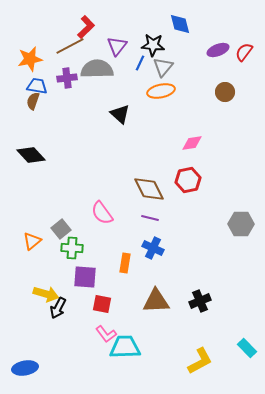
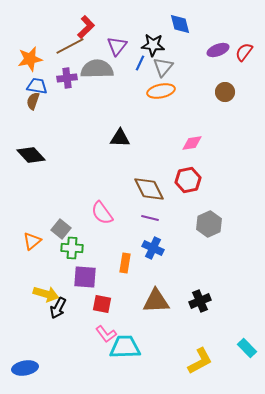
black triangle: moved 24 px down; rotated 40 degrees counterclockwise
gray hexagon: moved 32 px left; rotated 25 degrees counterclockwise
gray square: rotated 12 degrees counterclockwise
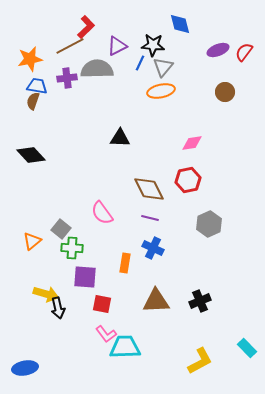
purple triangle: rotated 25 degrees clockwise
black arrow: rotated 40 degrees counterclockwise
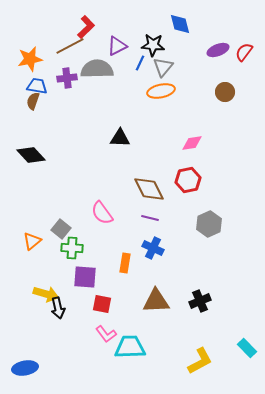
cyan trapezoid: moved 5 px right
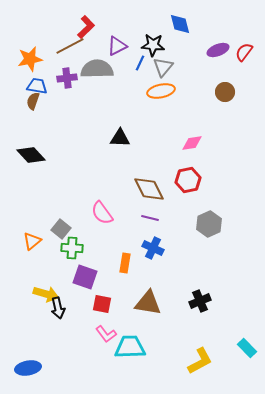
purple square: rotated 15 degrees clockwise
brown triangle: moved 8 px left, 2 px down; rotated 12 degrees clockwise
blue ellipse: moved 3 px right
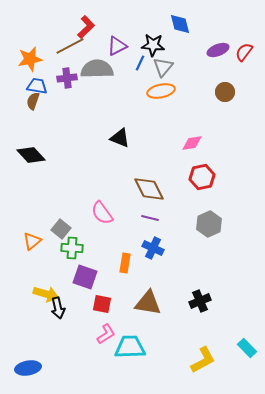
black triangle: rotated 20 degrees clockwise
red hexagon: moved 14 px right, 3 px up
pink L-shape: rotated 85 degrees counterclockwise
yellow L-shape: moved 3 px right, 1 px up
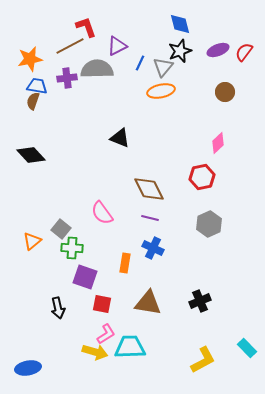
red L-shape: rotated 65 degrees counterclockwise
black star: moved 27 px right, 6 px down; rotated 25 degrees counterclockwise
pink diamond: moved 26 px right; rotated 35 degrees counterclockwise
yellow arrow: moved 49 px right, 58 px down
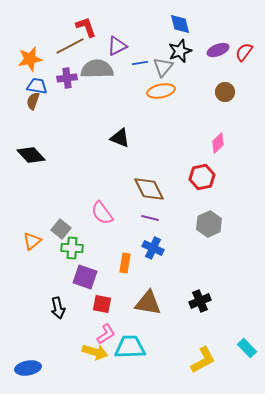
blue line: rotated 56 degrees clockwise
